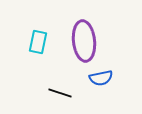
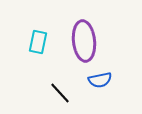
blue semicircle: moved 1 px left, 2 px down
black line: rotated 30 degrees clockwise
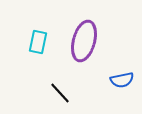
purple ellipse: rotated 21 degrees clockwise
blue semicircle: moved 22 px right
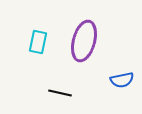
black line: rotated 35 degrees counterclockwise
